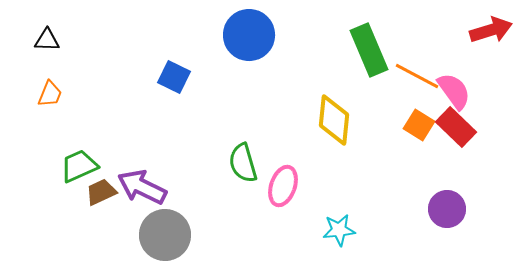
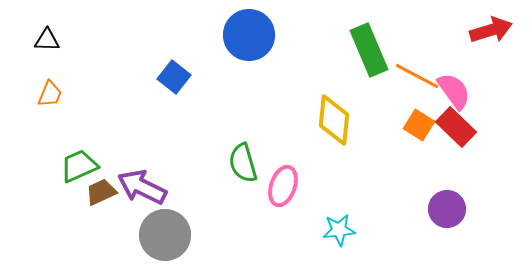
blue square: rotated 12 degrees clockwise
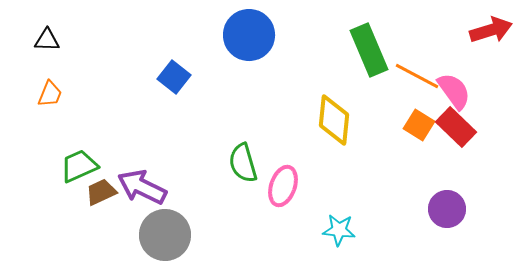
cyan star: rotated 12 degrees clockwise
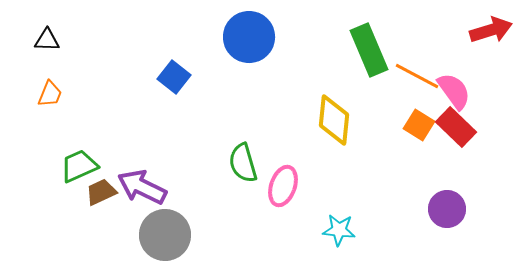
blue circle: moved 2 px down
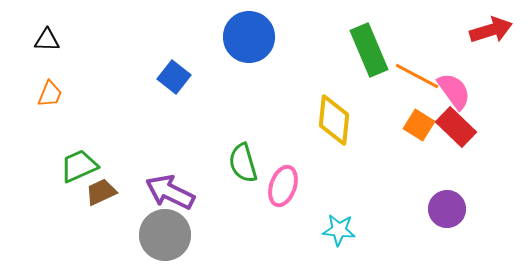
purple arrow: moved 28 px right, 5 px down
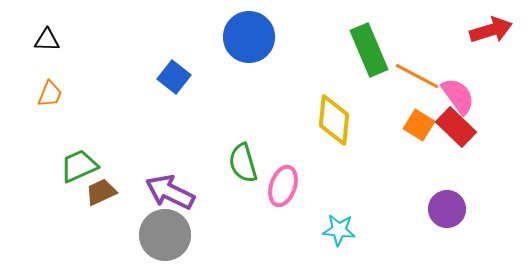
pink semicircle: moved 4 px right, 5 px down
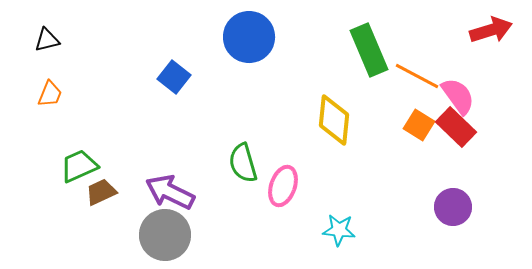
black triangle: rotated 16 degrees counterclockwise
purple circle: moved 6 px right, 2 px up
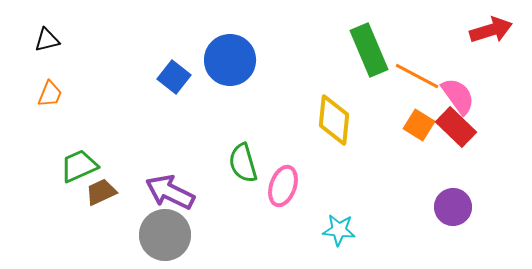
blue circle: moved 19 px left, 23 px down
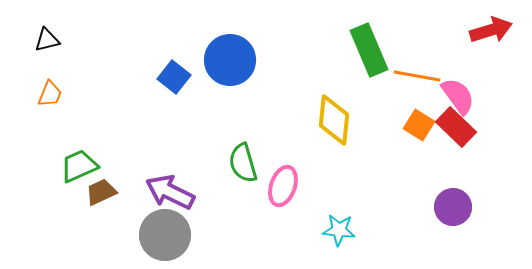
orange line: rotated 18 degrees counterclockwise
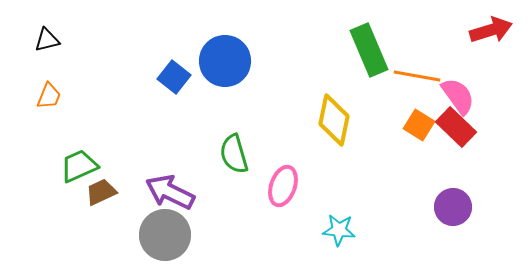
blue circle: moved 5 px left, 1 px down
orange trapezoid: moved 1 px left, 2 px down
yellow diamond: rotated 6 degrees clockwise
green semicircle: moved 9 px left, 9 px up
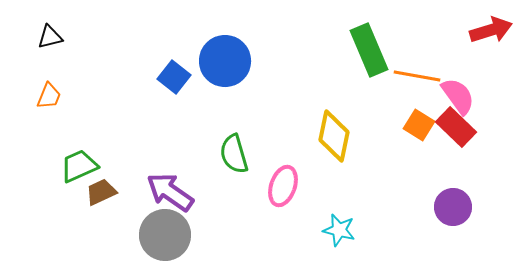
black triangle: moved 3 px right, 3 px up
yellow diamond: moved 16 px down
purple arrow: rotated 9 degrees clockwise
cyan star: rotated 8 degrees clockwise
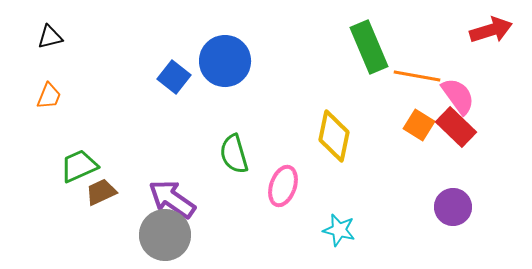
green rectangle: moved 3 px up
purple arrow: moved 2 px right, 7 px down
